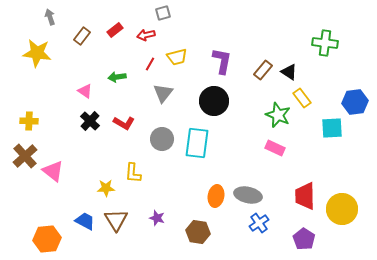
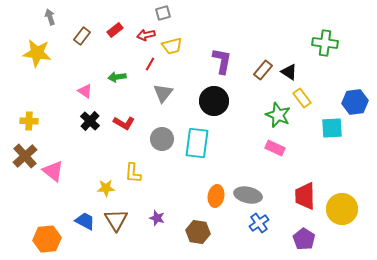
yellow trapezoid at (177, 57): moved 5 px left, 11 px up
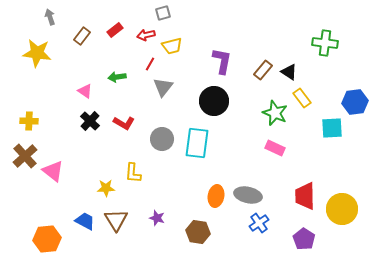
gray triangle at (163, 93): moved 6 px up
green star at (278, 115): moved 3 px left, 2 px up
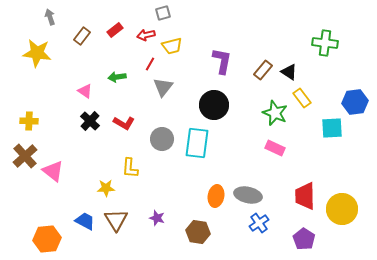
black circle at (214, 101): moved 4 px down
yellow L-shape at (133, 173): moved 3 px left, 5 px up
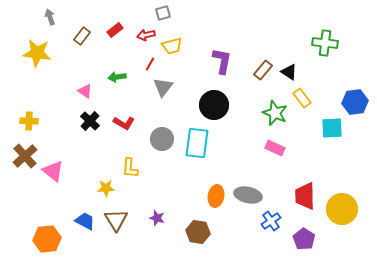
blue cross at (259, 223): moved 12 px right, 2 px up
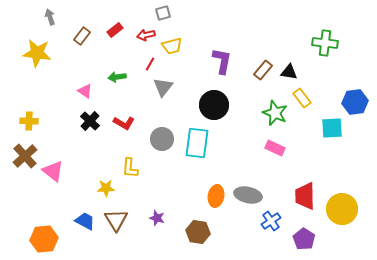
black triangle at (289, 72): rotated 24 degrees counterclockwise
orange hexagon at (47, 239): moved 3 px left
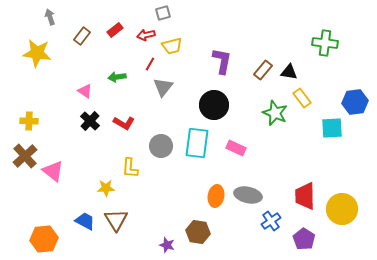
gray circle at (162, 139): moved 1 px left, 7 px down
pink rectangle at (275, 148): moved 39 px left
purple star at (157, 218): moved 10 px right, 27 px down
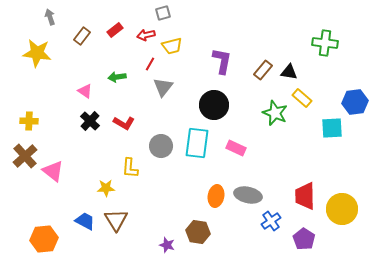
yellow rectangle at (302, 98): rotated 12 degrees counterclockwise
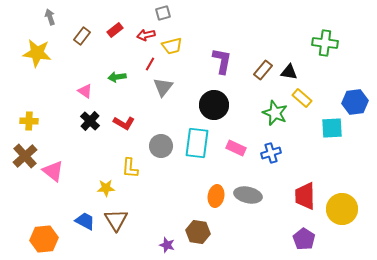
blue cross at (271, 221): moved 68 px up; rotated 18 degrees clockwise
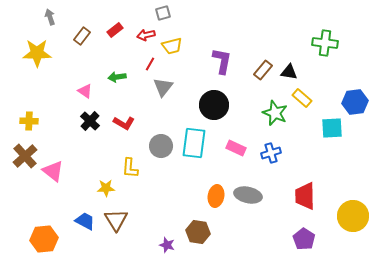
yellow star at (37, 53): rotated 8 degrees counterclockwise
cyan rectangle at (197, 143): moved 3 px left
yellow circle at (342, 209): moved 11 px right, 7 px down
